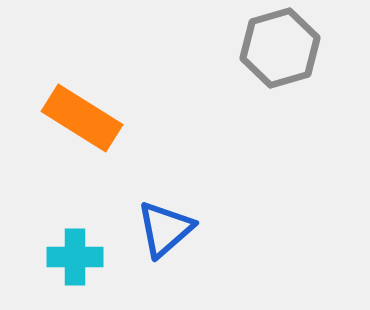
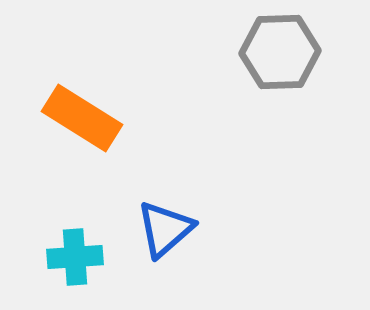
gray hexagon: moved 4 px down; rotated 14 degrees clockwise
cyan cross: rotated 4 degrees counterclockwise
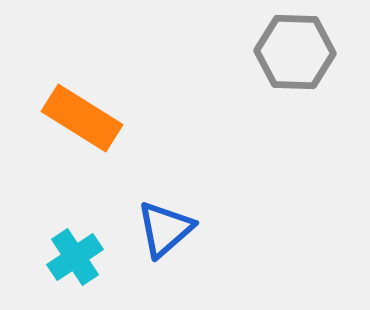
gray hexagon: moved 15 px right; rotated 4 degrees clockwise
cyan cross: rotated 30 degrees counterclockwise
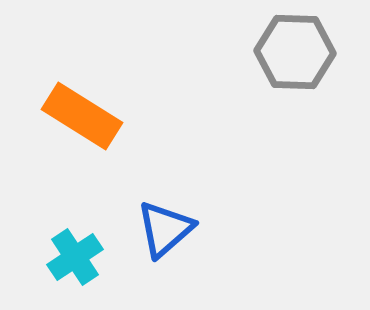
orange rectangle: moved 2 px up
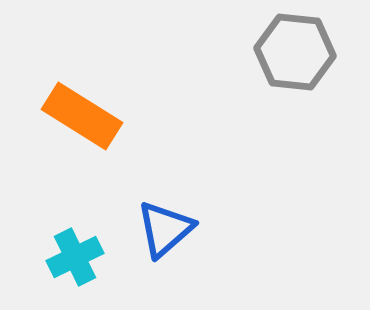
gray hexagon: rotated 4 degrees clockwise
cyan cross: rotated 8 degrees clockwise
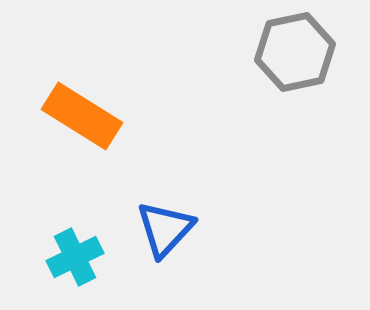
gray hexagon: rotated 18 degrees counterclockwise
blue triangle: rotated 6 degrees counterclockwise
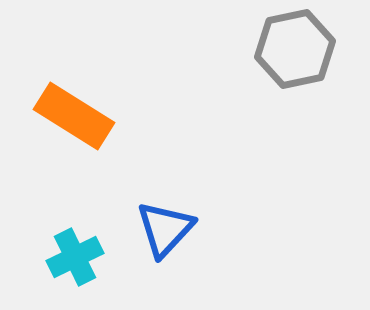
gray hexagon: moved 3 px up
orange rectangle: moved 8 px left
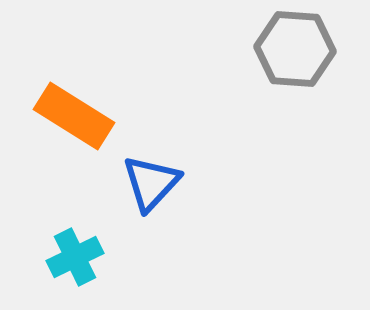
gray hexagon: rotated 16 degrees clockwise
blue triangle: moved 14 px left, 46 px up
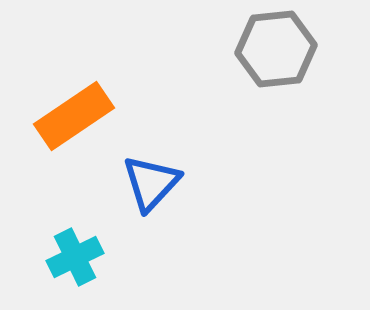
gray hexagon: moved 19 px left; rotated 10 degrees counterclockwise
orange rectangle: rotated 66 degrees counterclockwise
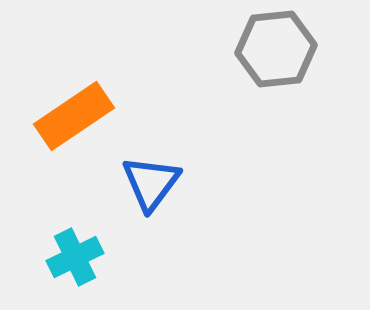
blue triangle: rotated 6 degrees counterclockwise
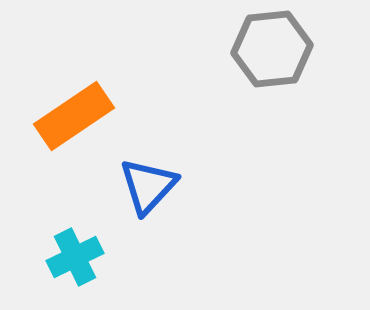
gray hexagon: moved 4 px left
blue triangle: moved 3 px left, 3 px down; rotated 6 degrees clockwise
